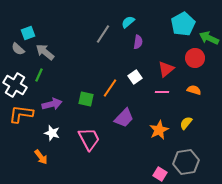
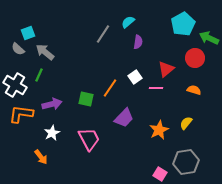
pink line: moved 6 px left, 4 px up
white star: rotated 28 degrees clockwise
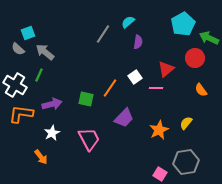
orange semicircle: moved 7 px right; rotated 144 degrees counterclockwise
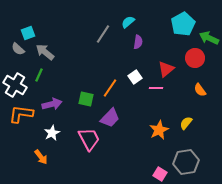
orange semicircle: moved 1 px left
purple trapezoid: moved 14 px left
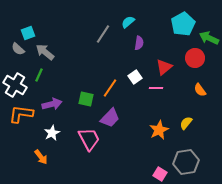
purple semicircle: moved 1 px right, 1 px down
red triangle: moved 2 px left, 2 px up
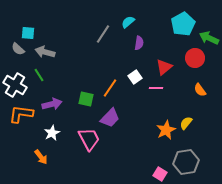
cyan square: rotated 24 degrees clockwise
gray arrow: rotated 24 degrees counterclockwise
green line: rotated 56 degrees counterclockwise
orange star: moved 7 px right
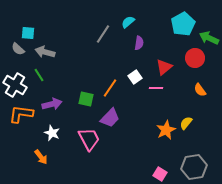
white star: rotated 21 degrees counterclockwise
gray hexagon: moved 8 px right, 5 px down
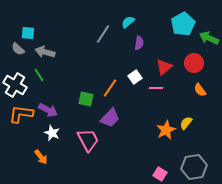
red circle: moved 1 px left, 5 px down
purple arrow: moved 4 px left, 6 px down; rotated 42 degrees clockwise
pink trapezoid: moved 1 px left, 1 px down
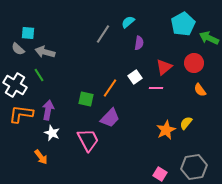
purple arrow: rotated 108 degrees counterclockwise
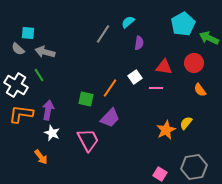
red triangle: rotated 48 degrees clockwise
white cross: moved 1 px right
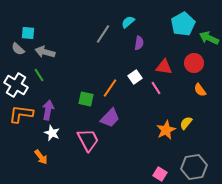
pink line: rotated 56 degrees clockwise
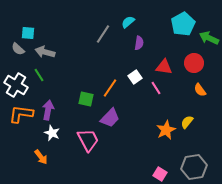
yellow semicircle: moved 1 px right, 1 px up
